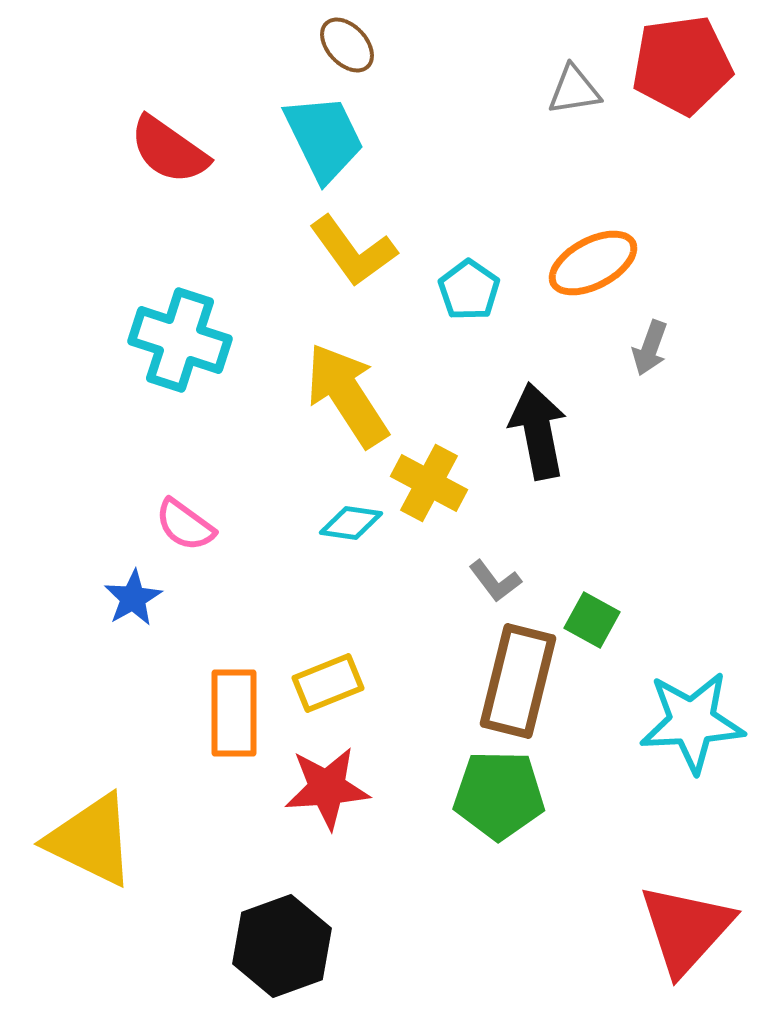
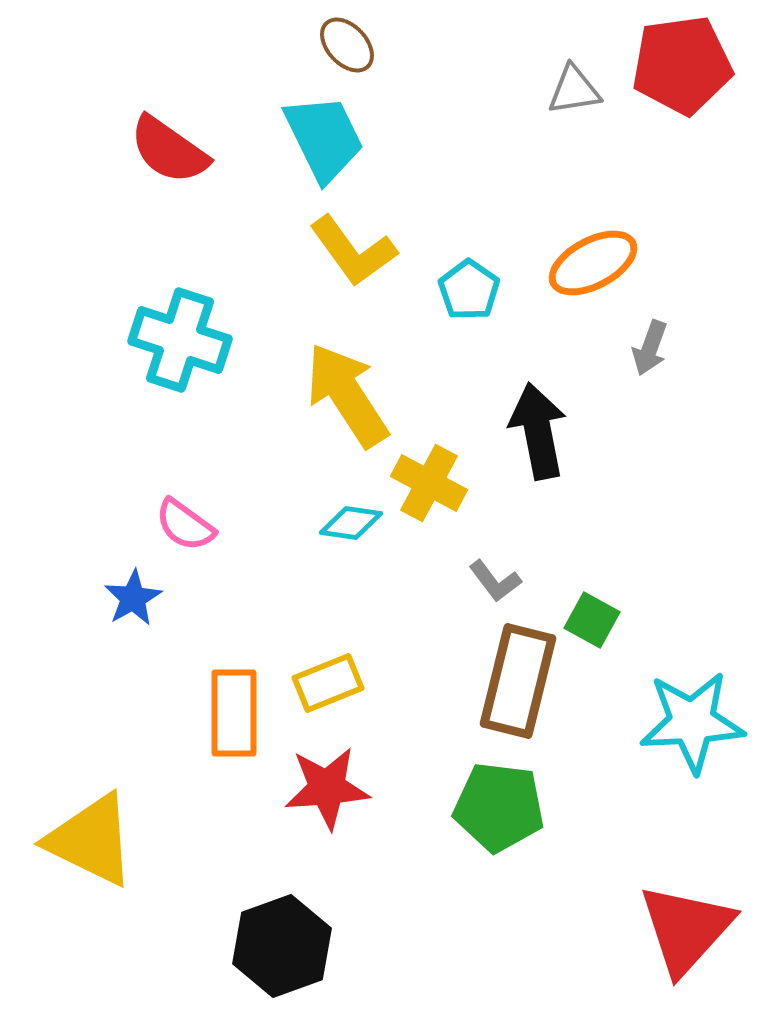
green pentagon: moved 12 px down; rotated 6 degrees clockwise
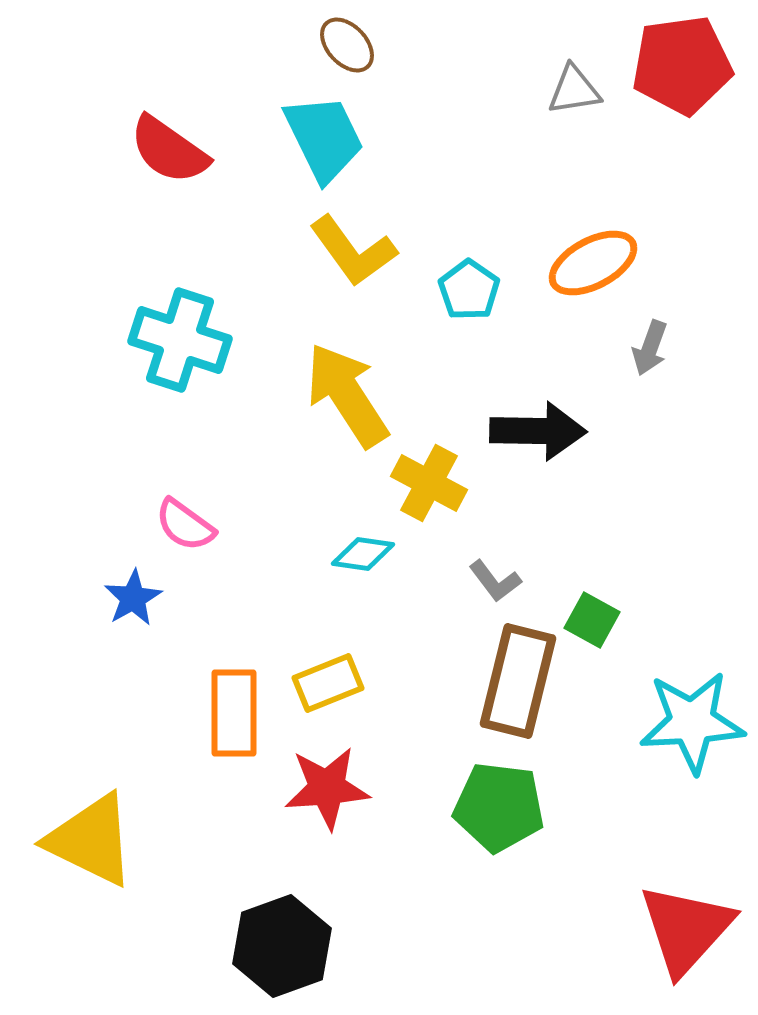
black arrow: rotated 102 degrees clockwise
cyan diamond: moved 12 px right, 31 px down
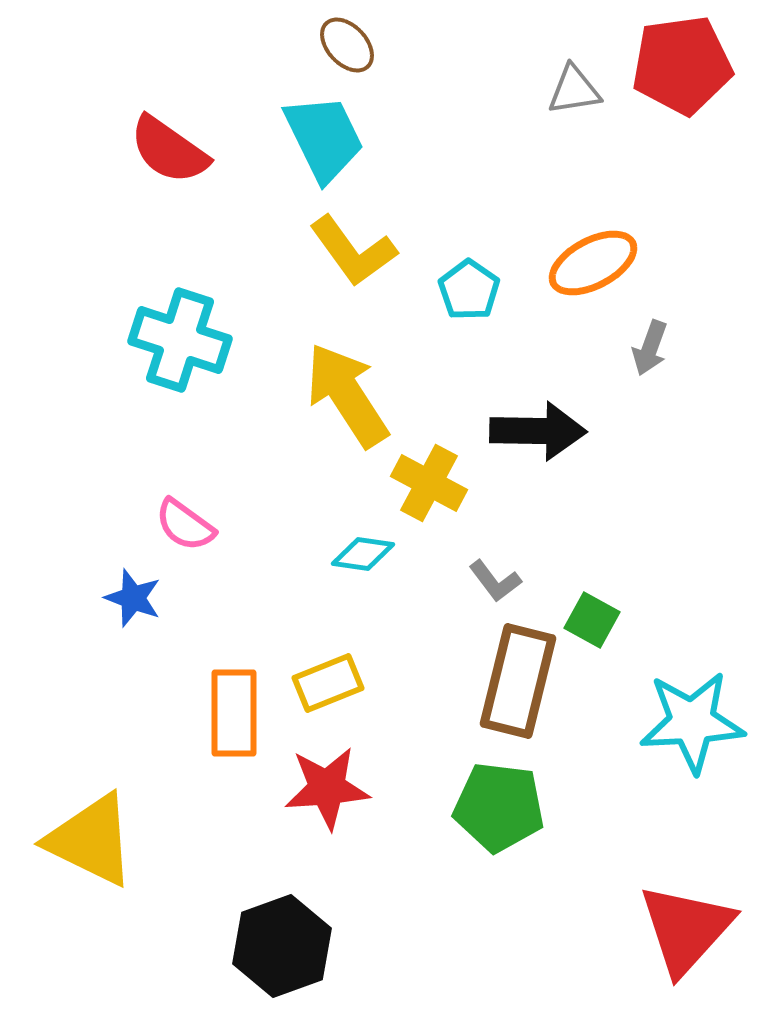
blue star: rotated 22 degrees counterclockwise
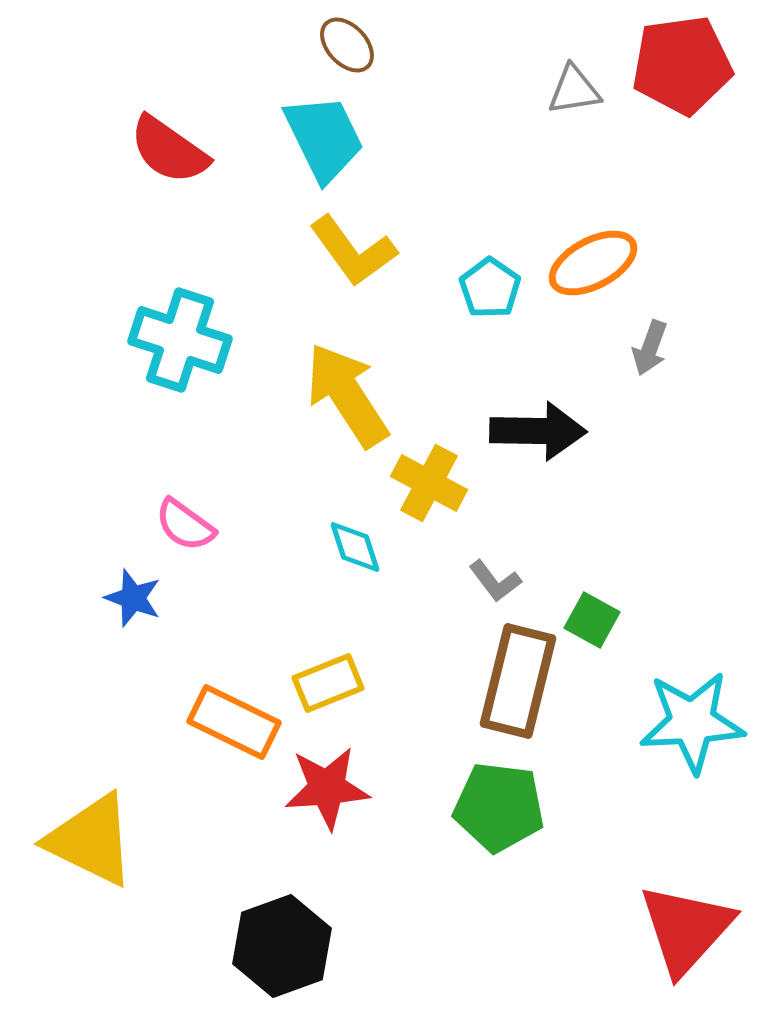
cyan pentagon: moved 21 px right, 2 px up
cyan diamond: moved 8 px left, 7 px up; rotated 64 degrees clockwise
orange rectangle: moved 9 px down; rotated 64 degrees counterclockwise
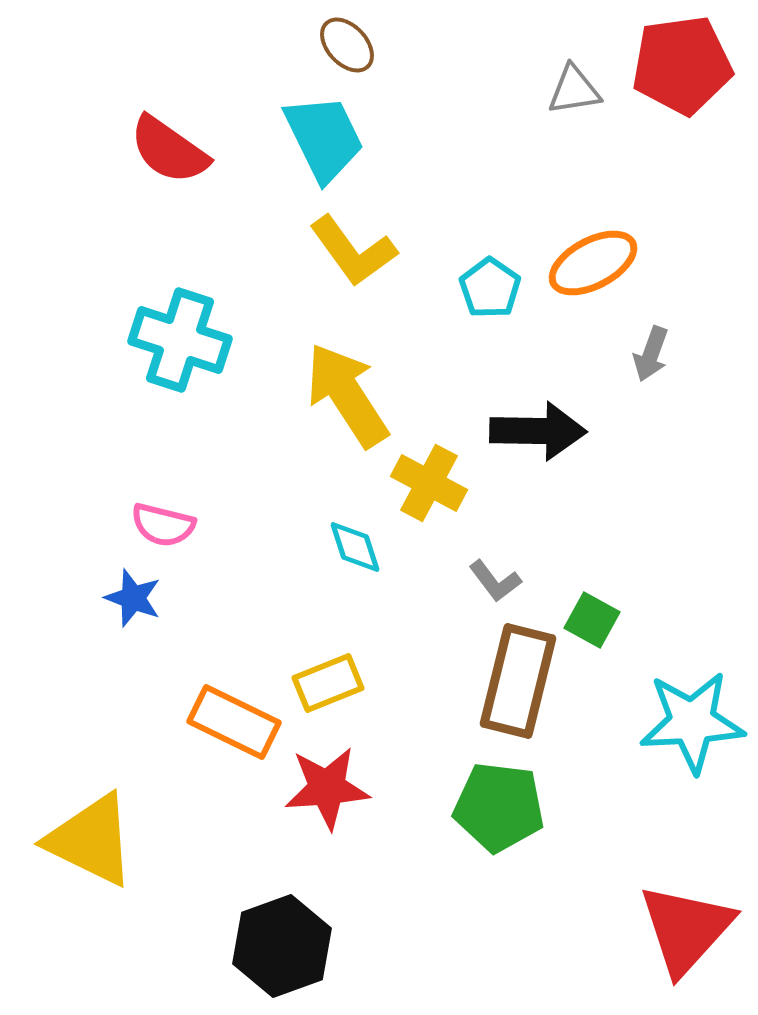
gray arrow: moved 1 px right, 6 px down
pink semicircle: moved 22 px left; rotated 22 degrees counterclockwise
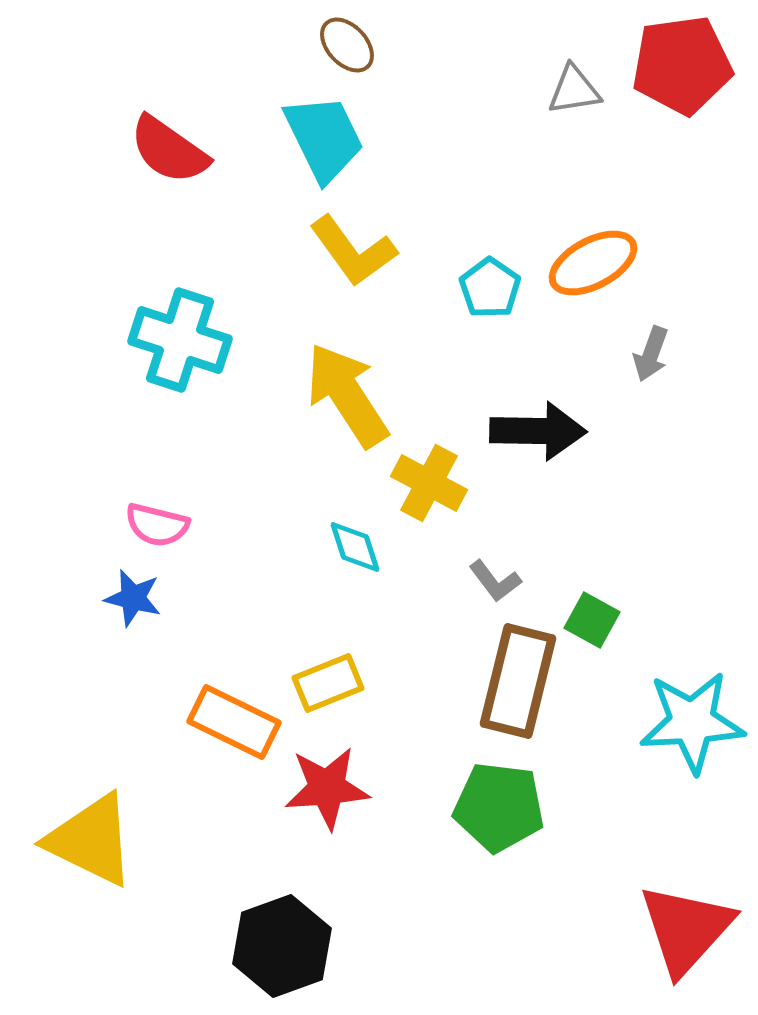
pink semicircle: moved 6 px left
blue star: rotated 6 degrees counterclockwise
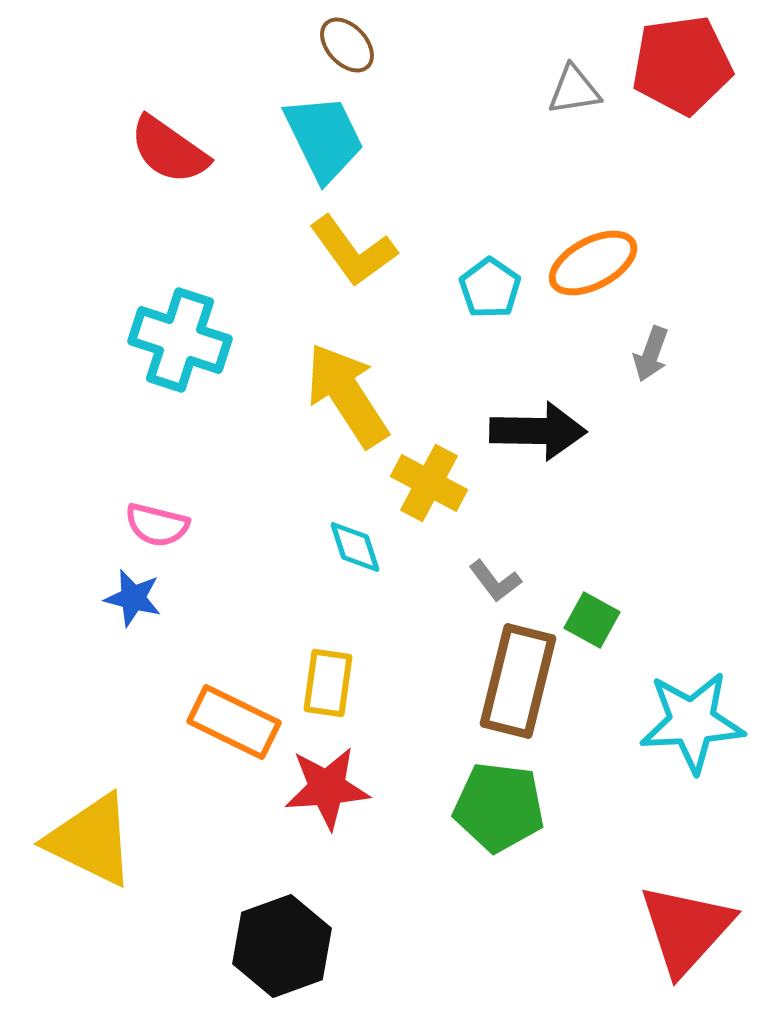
yellow rectangle: rotated 60 degrees counterclockwise
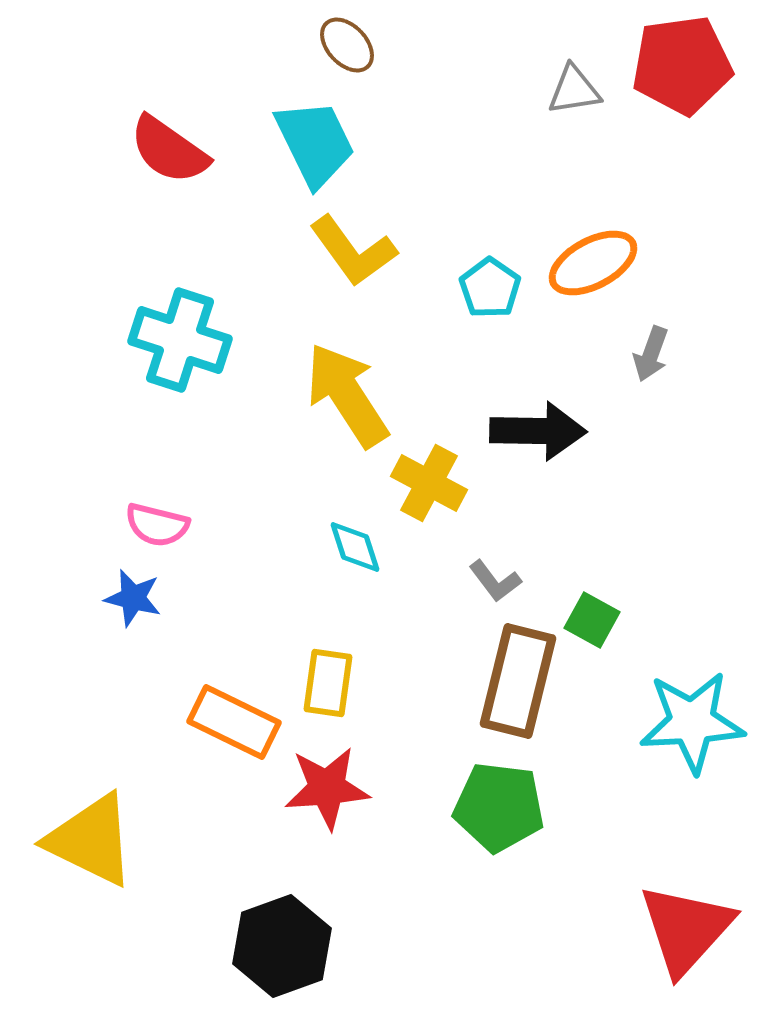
cyan trapezoid: moved 9 px left, 5 px down
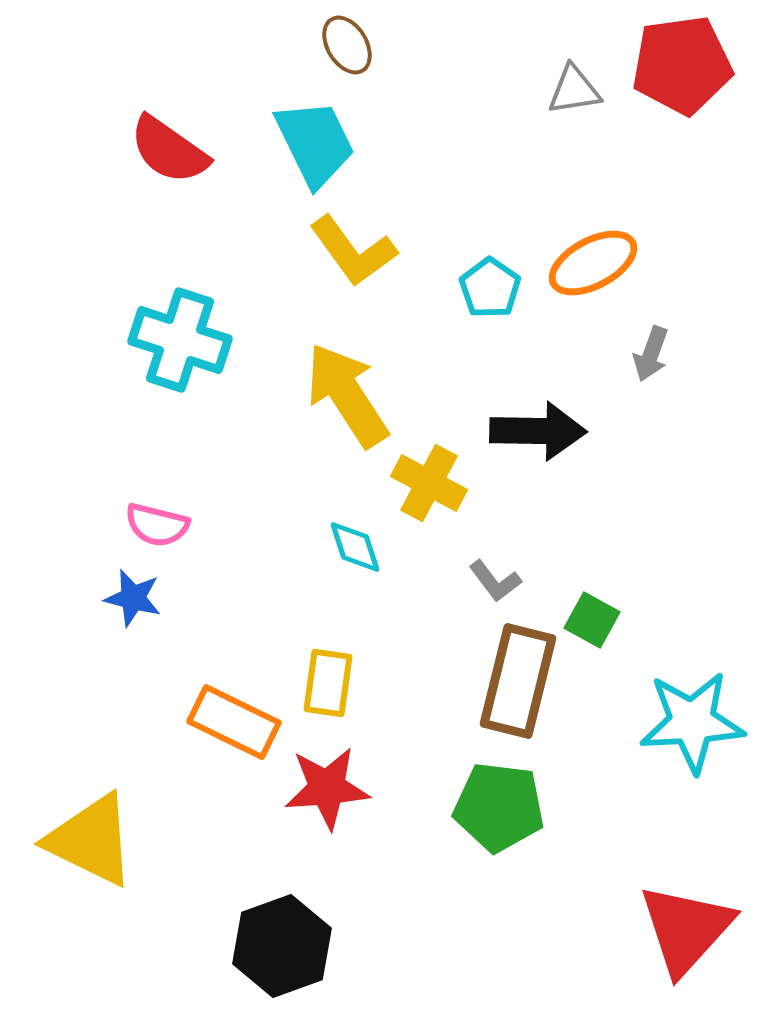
brown ellipse: rotated 12 degrees clockwise
